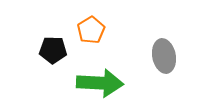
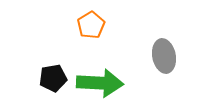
orange pentagon: moved 5 px up
black pentagon: moved 28 px down; rotated 12 degrees counterclockwise
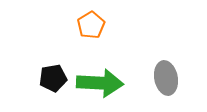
gray ellipse: moved 2 px right, 22 px down
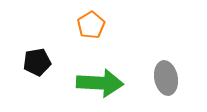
black pentagon: moved 16 px left, 16 px up
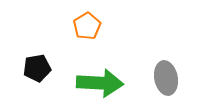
orange pentagon: moved 4 px left, 1 px down
black pentagon: moved 6 px down
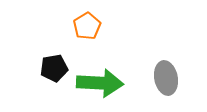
black pentagon: moved 17 px right
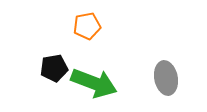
orange pentagon: rotated 20 degrees clockwise
green arrow: moved 6 px left; rotated 18 degrees clockwise
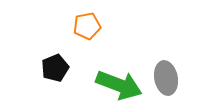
black pentagon: moved 1 px right; rotated 12 degrees counterclockwise
green arrow: moved 25 px right, 2 px down
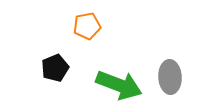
gray ellipse: moved 4 px right, 1 px up; rotated 8 degrees clockwise
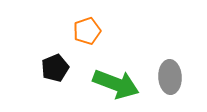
orange pentagon: moved 5 px down; rotated 8 degrees counterclockwise
green arrow: moved 3 px left, 1 px up
